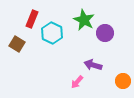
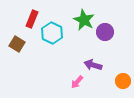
purple circle: moved 1 px up
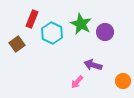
green star: moved 3 px left, 4 px down
brown square: rotated 21 degrees clockwise
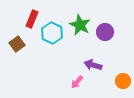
green star: moved 1 px left, 1 px down
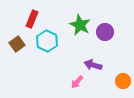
cyan hexagon: moved 5 px left, 8 px down
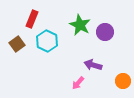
pink arrow: moved 1 px right, 1 px down
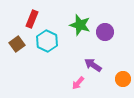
green star: rotated 10 degrees counterclockwise
purple arrow: rotated 18 degrees clockwise
orange circle: moved 2 px up
